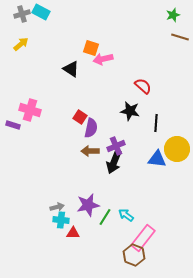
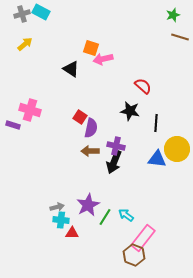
yellow arrow: moved 4 px right
purple cross: rotated 36 degrees clockwise
purple star: rotated 15 degrees counterclockwise
red triangle: moved 1 px left
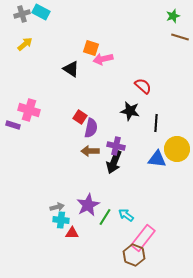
green star: moved 1 px down
pink cross: moved 1 px left
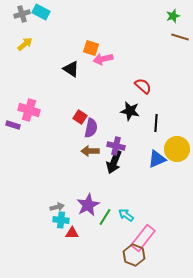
blue triangle: rotated 30 degrees counterclockwise
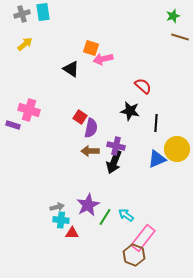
cyan rectangle: moved 2 px right; rotated 54 degrees clockwise
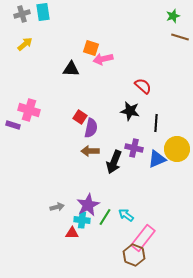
black triangle: rotated 30 degrees counterclockwise
purple cross: moved 18 px right, 2 px down
cyan cross: moved 21 px right
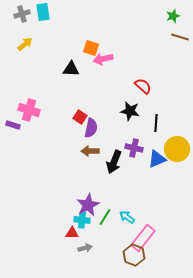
gray arrow: moved 28 px right, 41 px down
cyan arrow: moved 1 px right, 2 px down
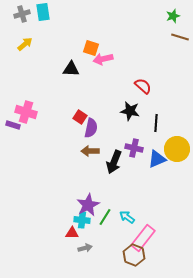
pink cross: moved 3 px left, 2 px down
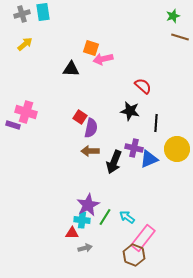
blue triangle: moved 8 px left
